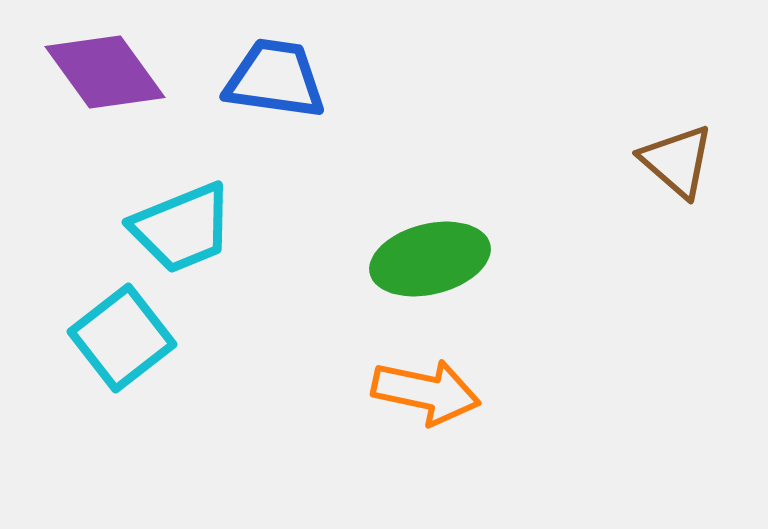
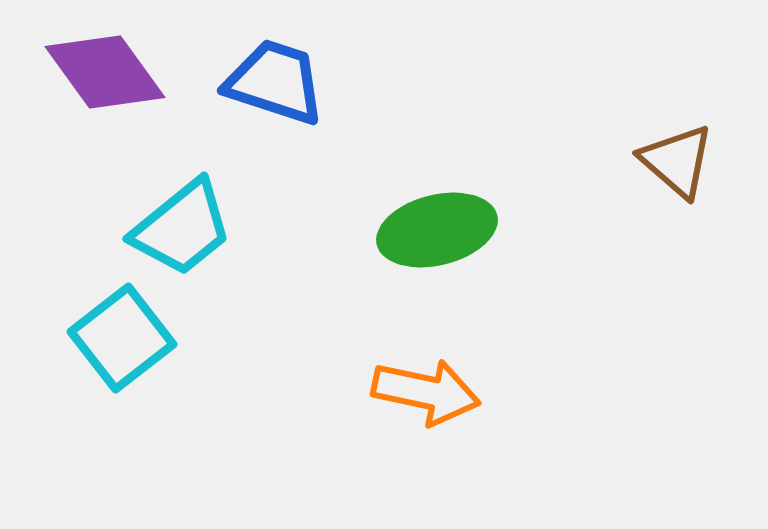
blue trapezoid: moved 3 px down; rotated 10 degrees clockwise
cyan trapezoid: rotated 17 degrees counterclockwise
green ellipse: moved 7 px right, 29 px up
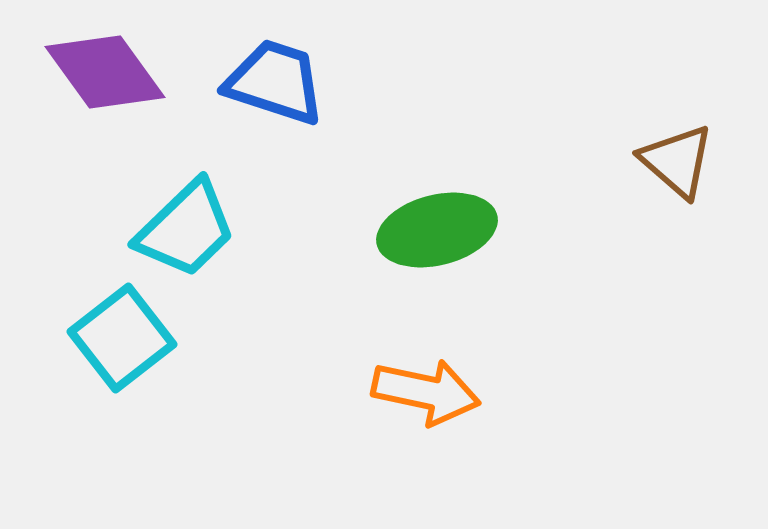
cyan trapezoid: moved 4 px right, 1 px down; rotated 5 degrees counterclockwise
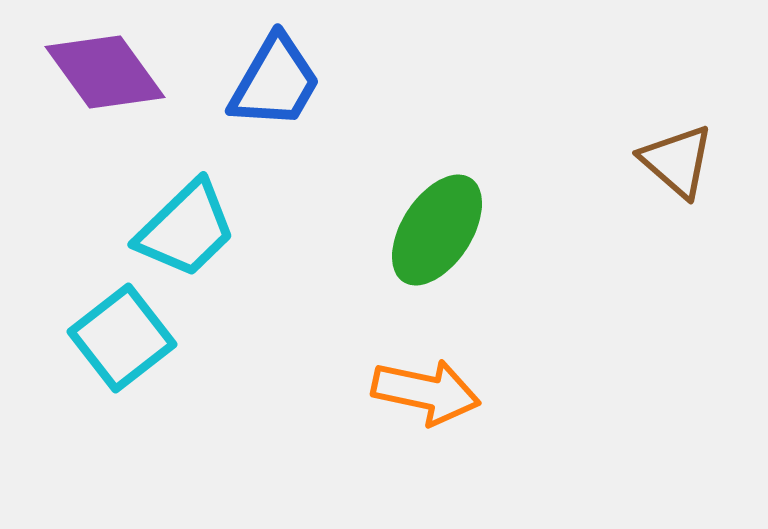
blue trapezoid: rotated 102 degrees clockwise
green ellipse: rotated 43 degrees counterclockwise
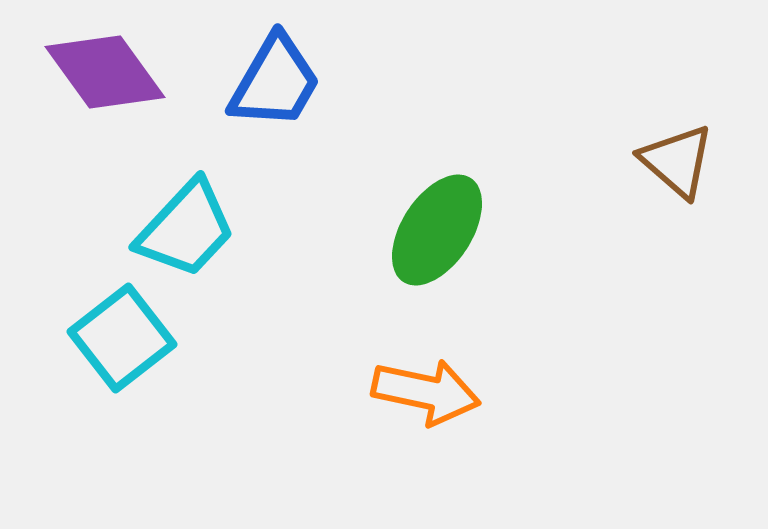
cyan trapezoid: rotated 3 degrees counterclockwise
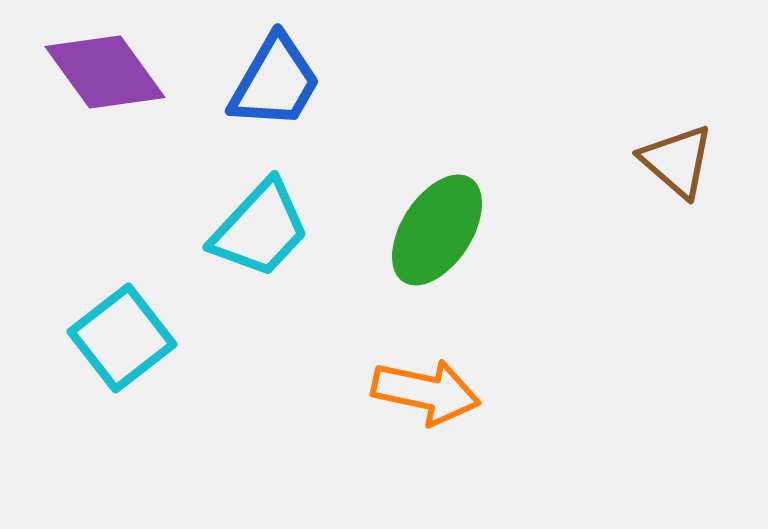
cyan trapezoid: moved 74 px right
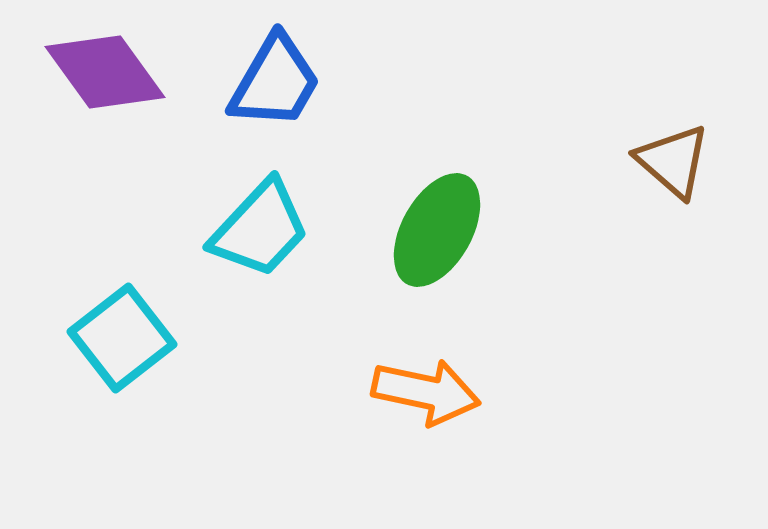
brown triangle: moved 4 px left
green ellipse: rotated 4 degrees counterclockwise
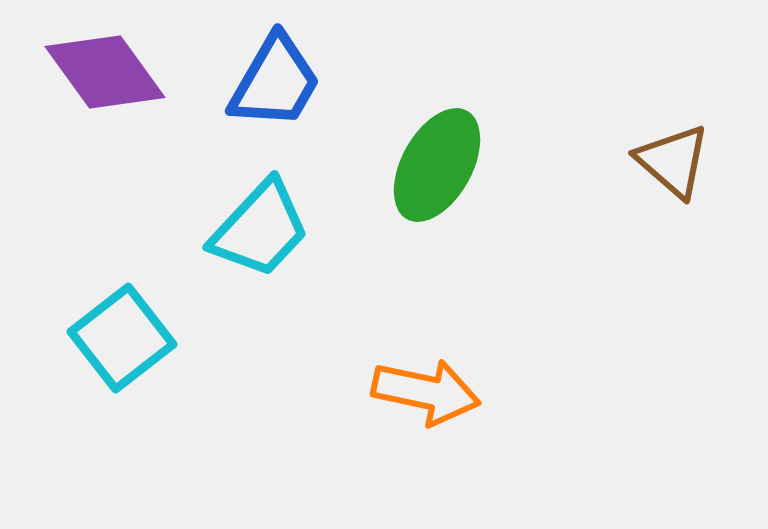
green ellipse: moved 65 px up
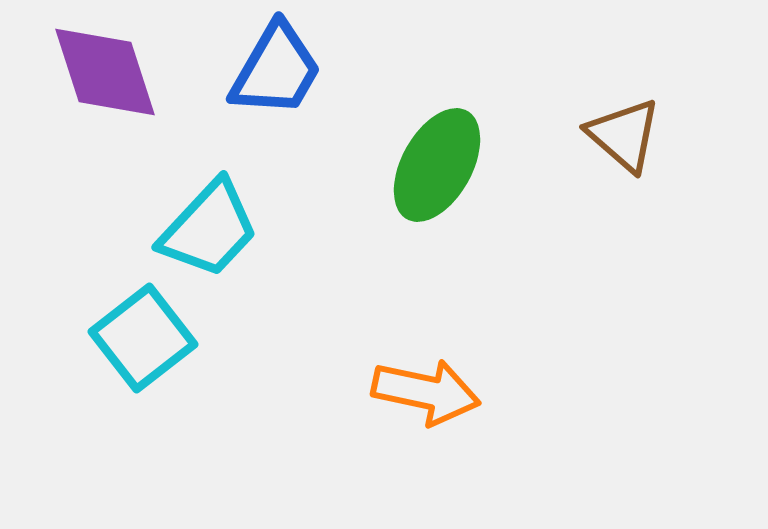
purple diamond: rotated 18 degrees clockwise
blue trapezoid: moved 1 px right, 12 px up
brown triangle: moved 49 px left, 26 px up
cyan trapezoid: moved 51 px left
cyan square: moved 21 px right
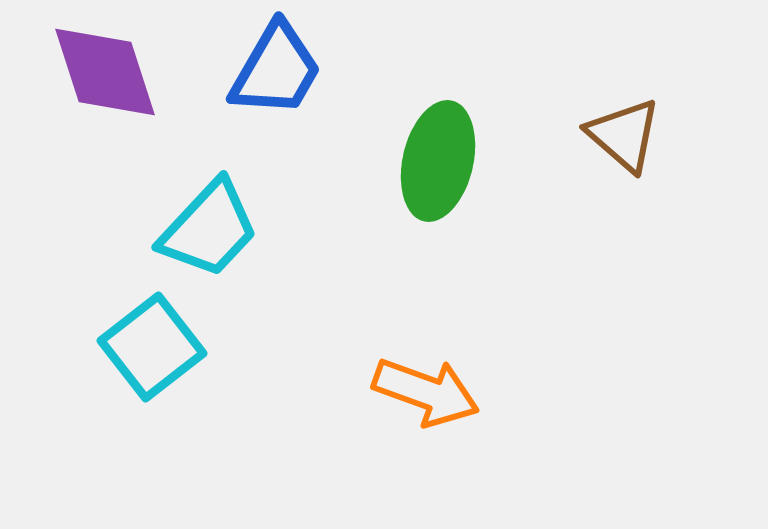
green ellipse: moved 1 px right, 4 px up; rotated 16 degrees counterclockwise
cyan square: moved 9 px right, 9 px down
orange arrow: rotated 8 degrees clockwise
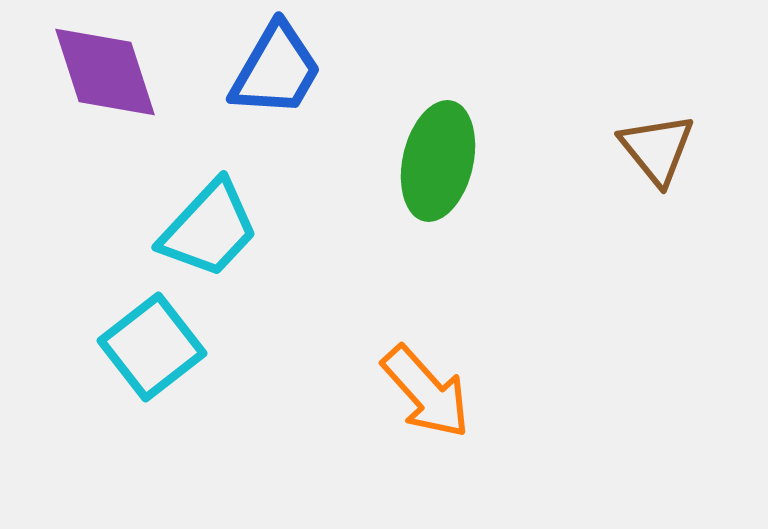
brown triangle: moved 33 px right, 14 px down; rotated 10 degrees clockwise
orange arrow: rotated 28 degrees clockwise
